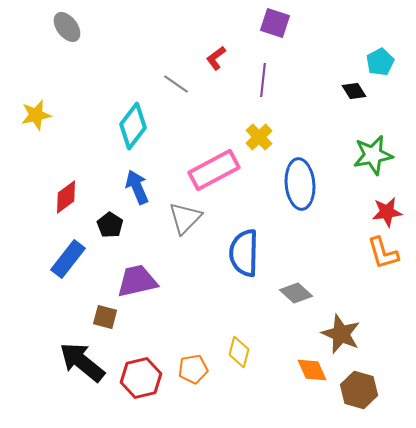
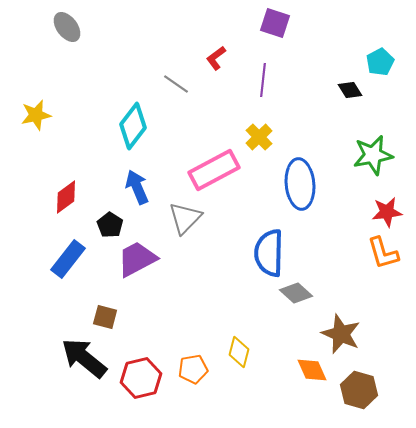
black diamond: moved 4 px left, 1 px up
blue semicircle: moved 25 px right
purple trapezoid: moved 22 px up; rotated 15 degrees counterclockwise
black arrow: moved 2 px right, 4 px up
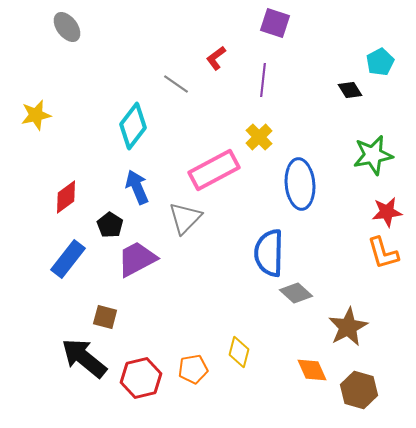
brown star: moved 7 px right, 7 px up; rotated 21 degrees clockwise
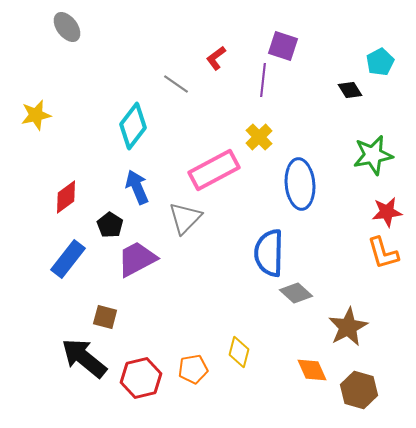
purple square: moved 8 px right, 23 px down
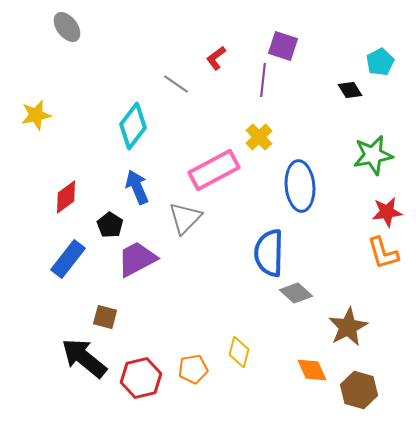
blue ellipse: moved 2 px down
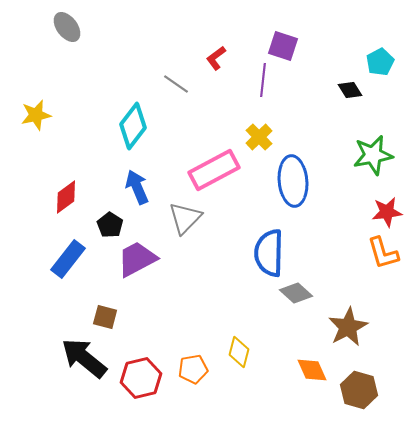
blue ellipse: moved 7 px left, 5 px up
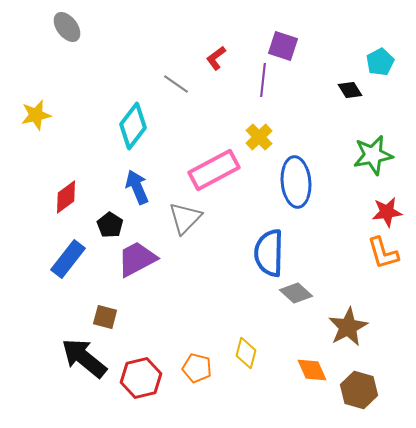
blue ellipse: moved 3 px right, 1 px down
yellow diamond: moved 7 px right, 1 px down
orange pentagon: moved 4 px right, 1 px up; rotated 24 degrees clockwise
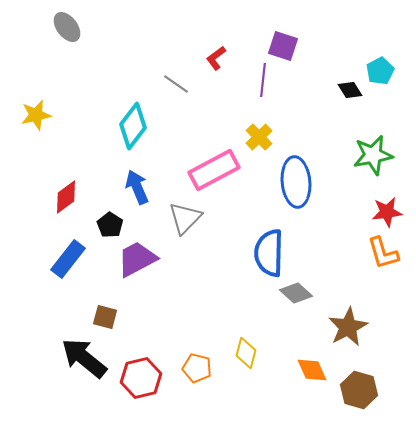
cyan pentagon: moved 9 px down
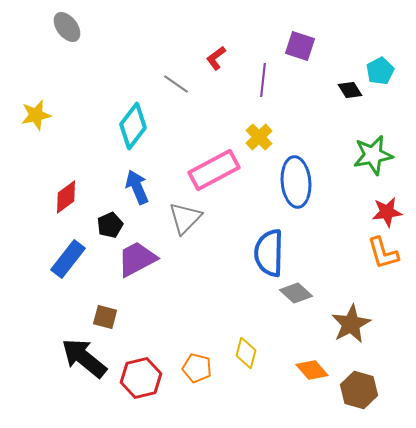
purple square: moved 17 px right
black pentagon: rotated 15 degrees clockwise
brown star: moved 3 px right, 3 px up
orange diamond: rotated 16 degrees counterclockwise
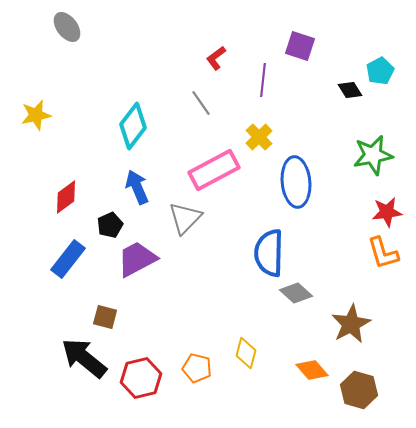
gray line: moved 25 px right, 19 px down; rotated 20 degrees clockwise
